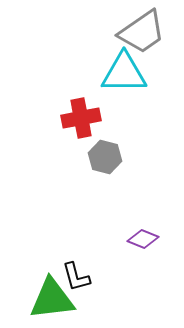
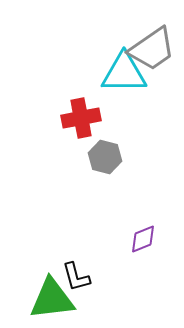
gray trapezoid: moved 10 px right, 17 px down
purple diamond: rotated 44 degrees counterclockwise
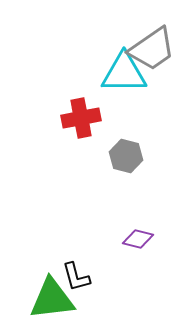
gray hexagon: moved 21 px right, 1 px up
purple diamond: moved 5 px left; rotated 36 degrees clockwise
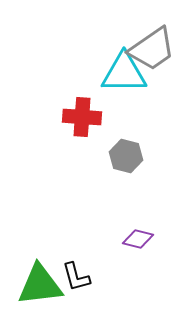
red cross: moved 1 px right, 1 px up; rotated 15 degrees clockwise
green triangle: moved 12 px left, 14 px up
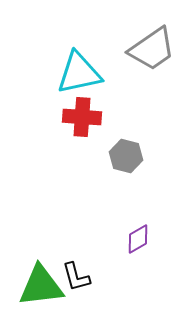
cyan triangle: moved 45 px left; rotated 12 degrees counterclockwise
purple diamond: rotated 44 degrees counterclockwise
green triangle: moved 1 px right, 1 px down
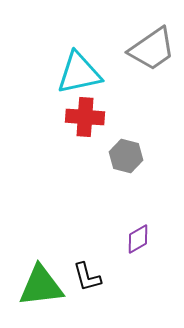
red cross: moved 3 px right
black L-shape: moved 11 px right
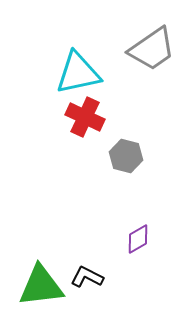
cyan triangle: moved 1 px left
red cross: rotated 21 degrees clockwise
black L-shape: rotated 132 degrees clockwise
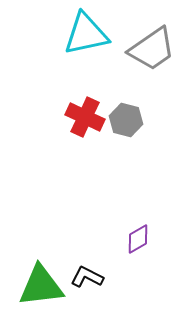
cyan triangle: moved 8 px right, 39 px up
gray hexagon: moved 36 px up
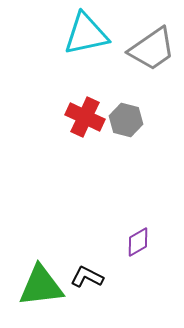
purple diamond: moved 3 px down
